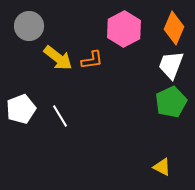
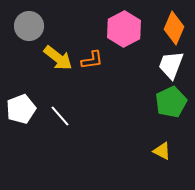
white line: rotated 10 degrees counterclockwise
yellow triangle: moved 16 px up
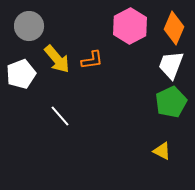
pink hexagon: moved 6 px right, 3 px up
yellow arrow: moved 1 px left, 1 px down; rotated 12 degrees clockwise
white pentagon: moved 35 px up
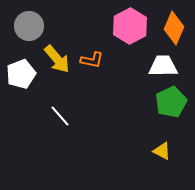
orange L-shape: rotated 20 degrees clockwise
white trapezoid: moved 8 px left, 1 px down; rotated 68 degrees clockwise
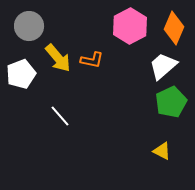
yellow arrow: moved 1 px right, 1 px up
white trapezoid: rotated 40 degrees counterclockwise
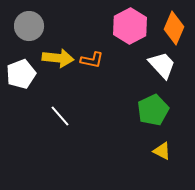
yellow arrow: rotated 44 degrees counterclockwise
white trapezoid: moved 1 px left, 1 px up; rotated 88 degrees clockwise
green pentagon: moved 18 px left, 8 px down
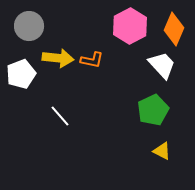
orange diamond: moved 1 px down
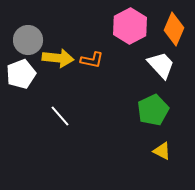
gray circle: moved 1 px left, 14 px down
white trapezoid: moved 1 px left
